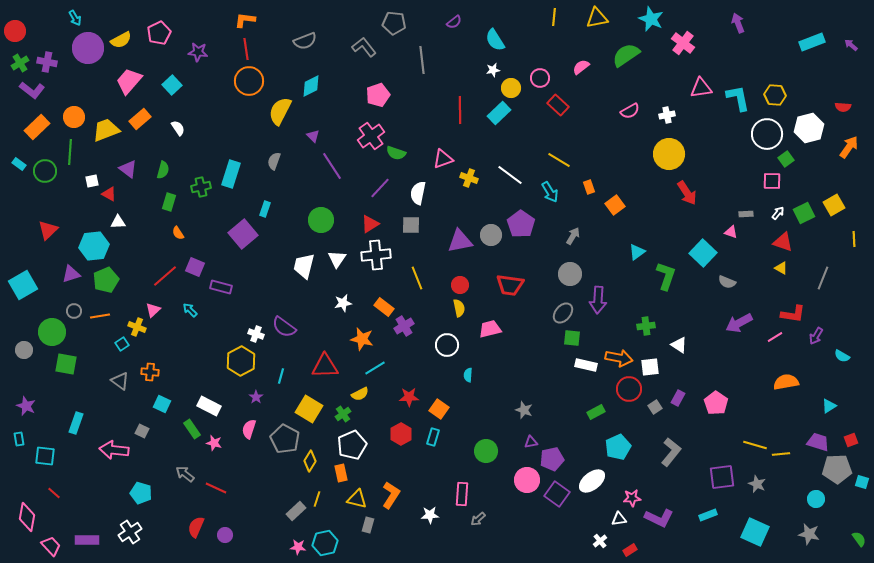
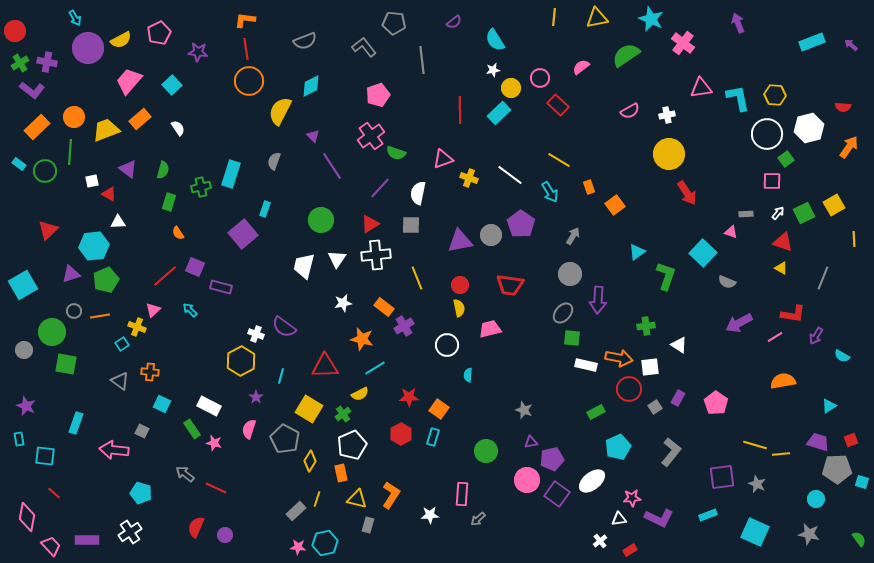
orange semicircle at (786, 382): moved 3 px left, 1 px up
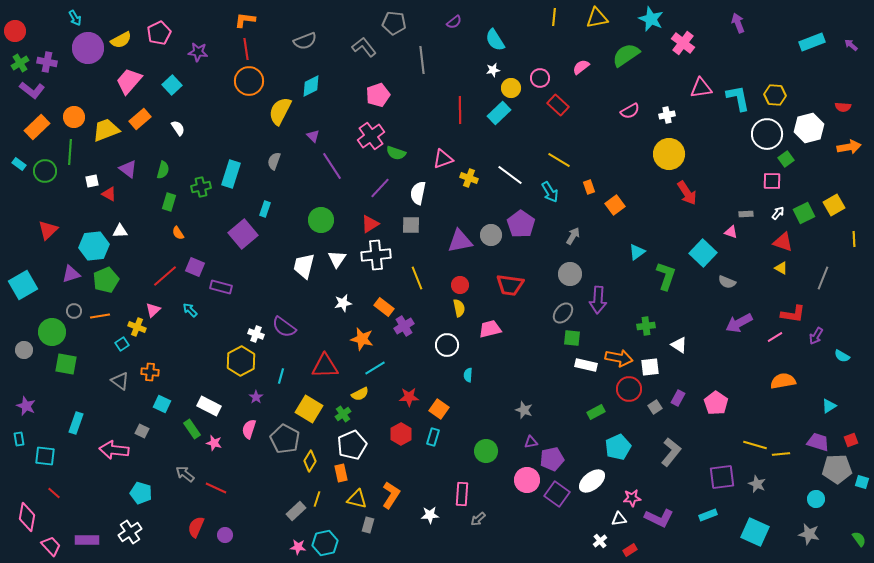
orange arrow at (849, 147): rotated 45 degrees clockwise
white triangle at (118, 222): moved 2 px right, 9 px down
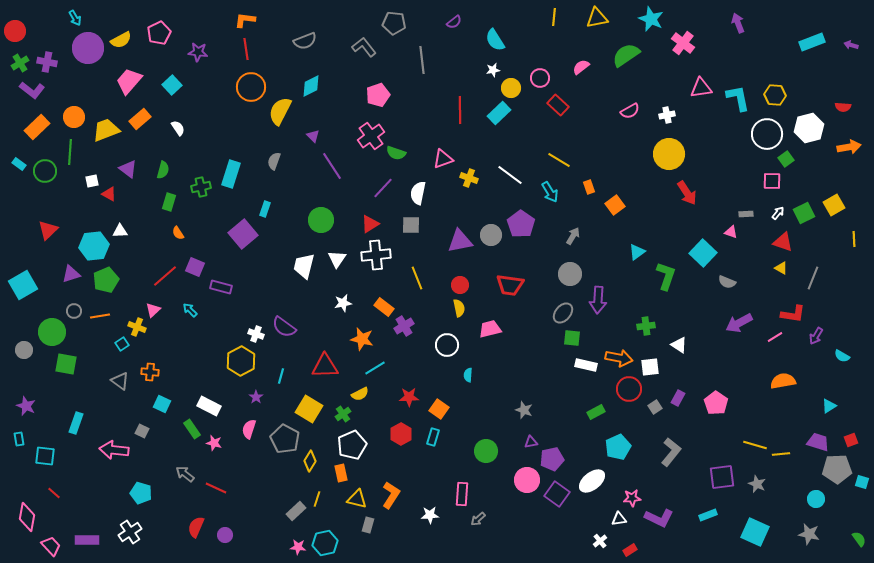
purple arrow at (851, 45): rotated 24 degrees counterclockwise
orange circle at (249, 81): moved 2 px right, 6 px down
purple line at (380, 188): moved 3 px right
gray line at (823, 278): moved 10 px left
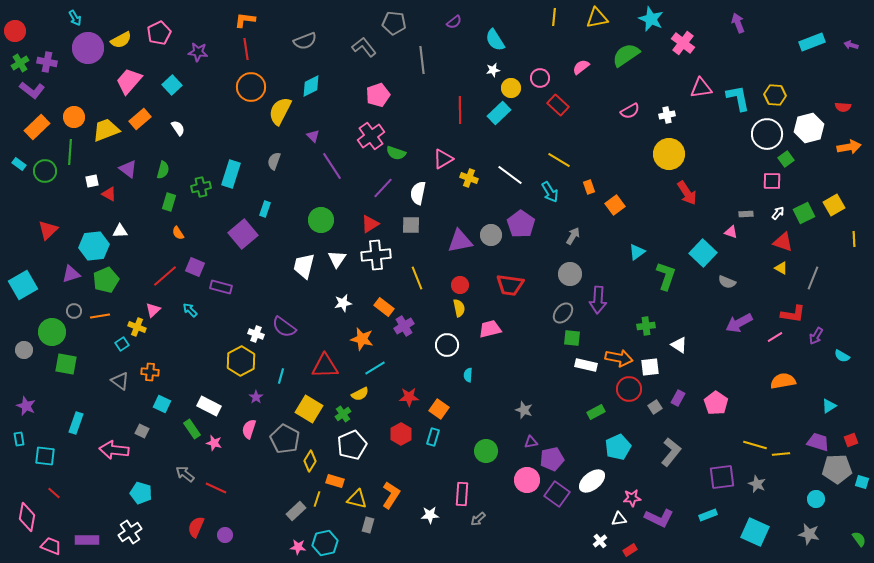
pink triangle at (443, 159): rotated 10 degrees counterclockwise
orange rectangle at (341, 473): moved 6 px left, 8 px down; rotated 60 degrees counterclockwise
pink trapezoid at (51, 546): rotated 25 degrees counterclockwise
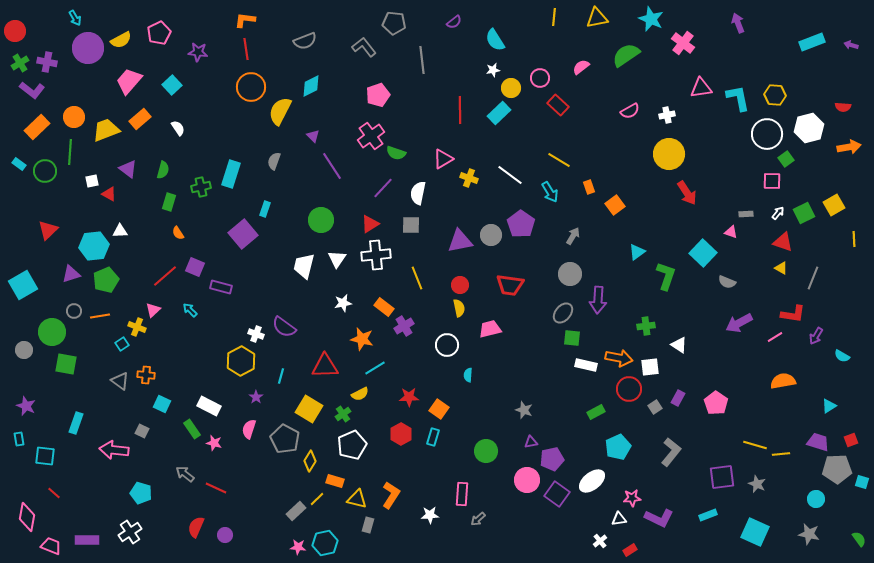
orange cross at (150, 372): moved 4 px left, 3 px down
yellow line at (317, 499): rotated 28 degrees clockwise
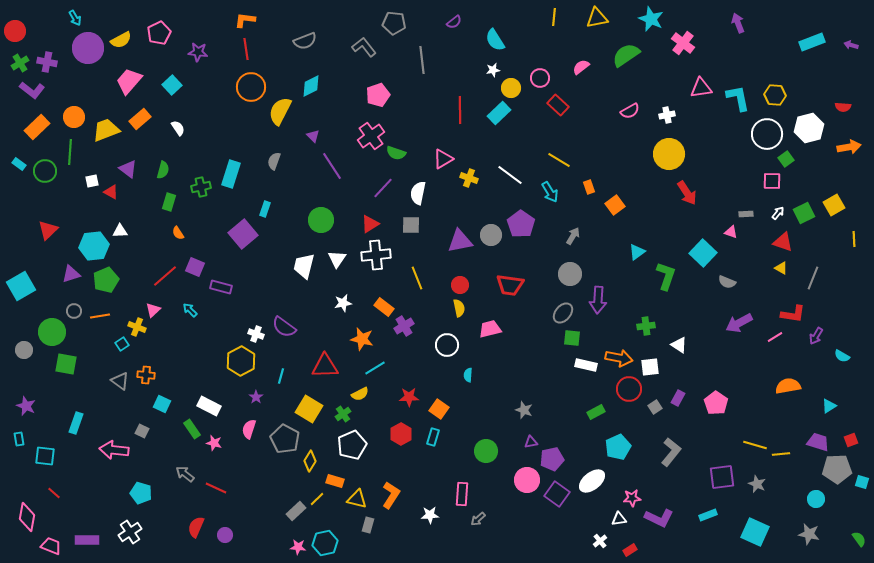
red triangle at (109, 194): moved 2 px right, 2 px up
cyan square at (23, 285): moved 2 px left, 1 px down
orange semicircle at (783, 381): moved 5 px right, 5 px down
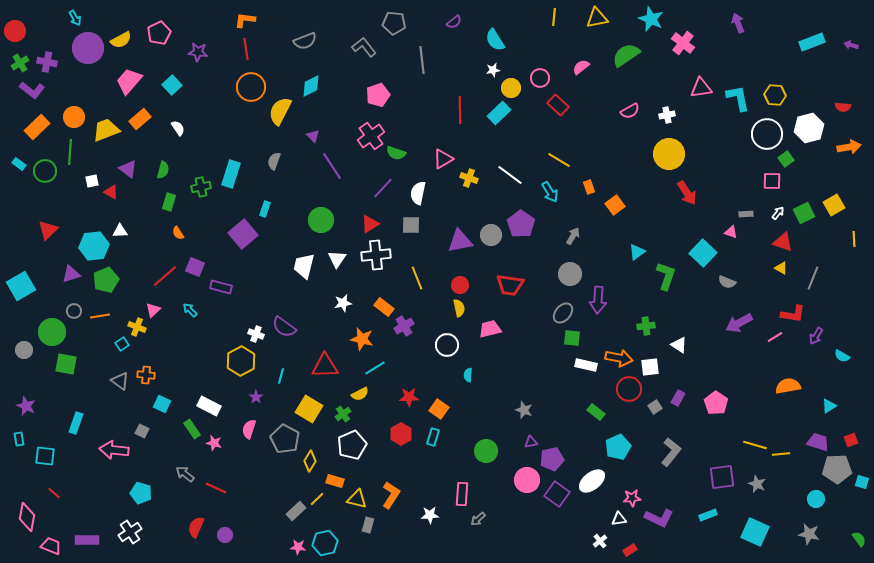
green rectangle at (596, 412): rotated 66 degrees clockwise
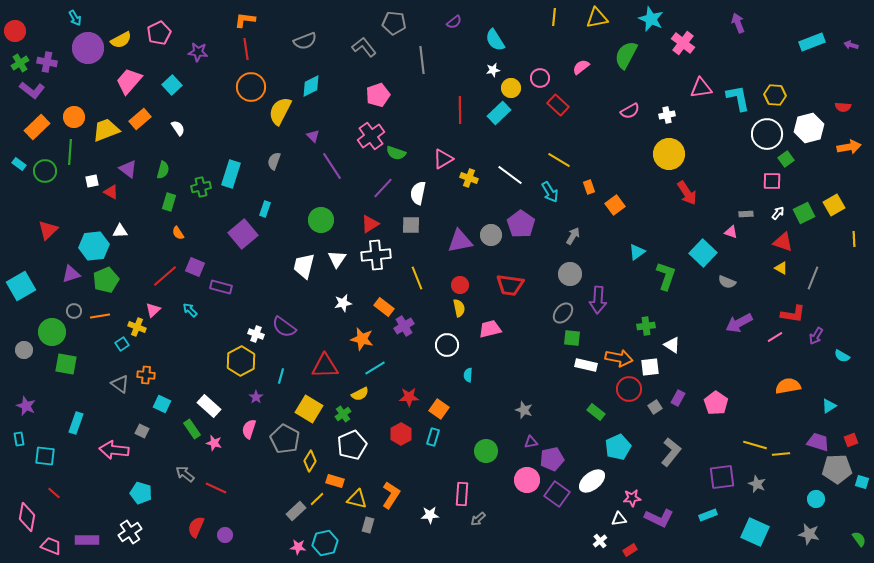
green semicircle at (626, 55): rotated 28 degrees counterclockwise
white triangle at (679, 345): moved 7 px left
gray triangle at (120, 381): moved 3 px down
white rectangle at (209, 406): rotated 15 degrees clockwise
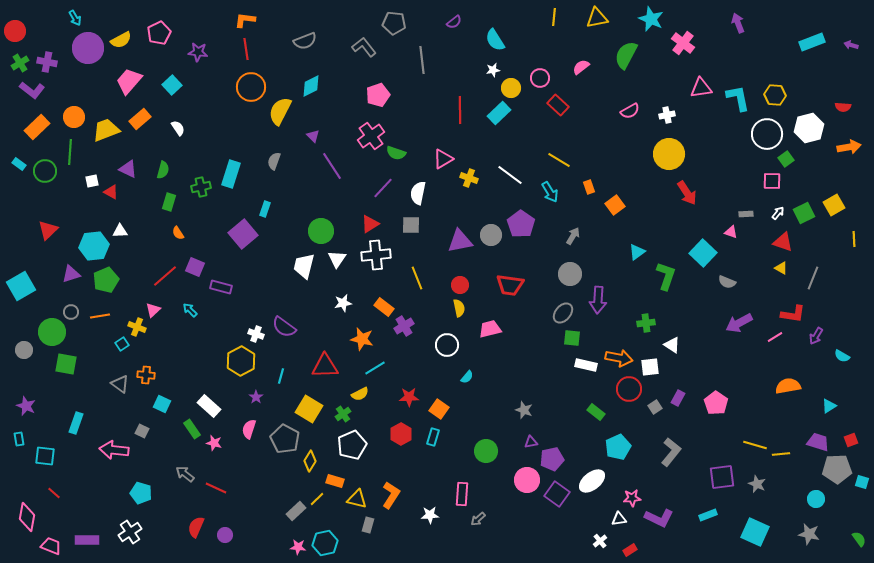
purple triangle at (128, 169): rotated 12 degrees counterclockwise
green circle at (321, 220): moved 11 px down
gray circle at (74, 311): moved 3 px left, 1 px down
green cross at (646, 326): moved 3 px up
cyan semicircle at (468, 375): moved 1 px left, 2 px down; rotated 144 degrees counterclockwise
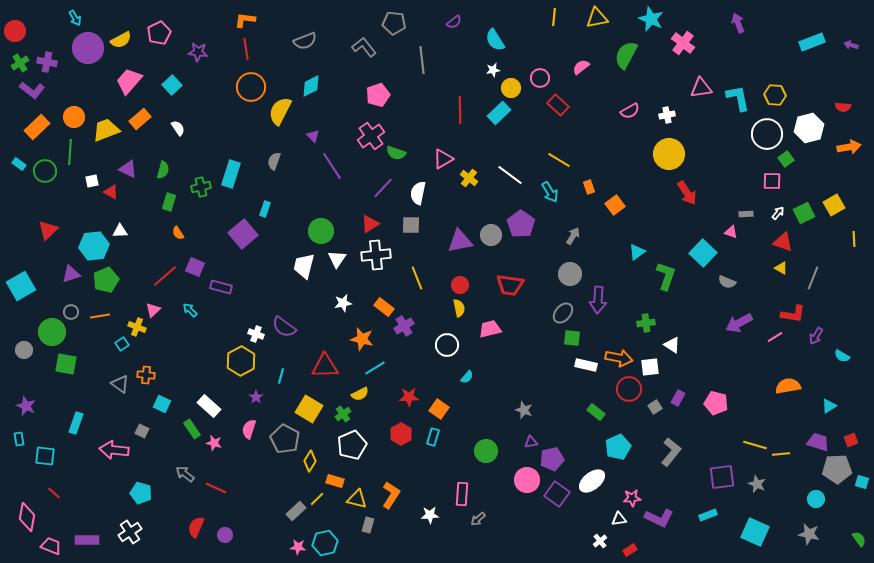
yellow cross at (469, 178): rotated 18 degrees clockwise
pink pentagon at (716, 403): rotated 20 degrees counterclockwise
